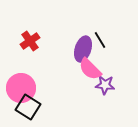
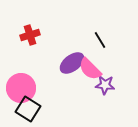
red cross: moved 6 px up; rotated 18 degrees clockwise
purple ellipse: moved 11 px left, 14 px down; rotated 35 degrees clockwise
black square: moved 2 px down
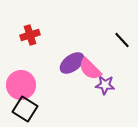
black line: moved 22 px right; rotated 12 degrees counterclockwise
pink circle: moved 3 px up
black square: moved 3 px left
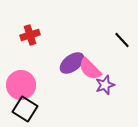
purple star: rotated 24 degrees counterclockwise
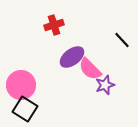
red cross: moved 24 px right, 10 px up
purple ellipse: moved 6 px up
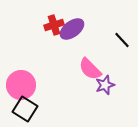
purple ellipse: moved 28 px up
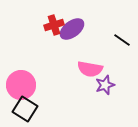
black line: rotated 12 degrees counterclockwise
pink semicircle: rotated 35 degrees counterclockwise
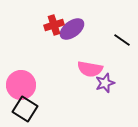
purple star: moved 2 px up
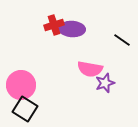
purple ellipse: rotated 40 degrees clockwise
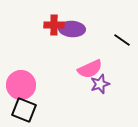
red cross: rotated 18 degrees clockwise
pink semicircle: rotated 35 degrees counterclockwise
purple star: moved 5 px left, 1 px down
black square: moved 1 px left, 1 px down; rotated 10 degrees counterclockwise
